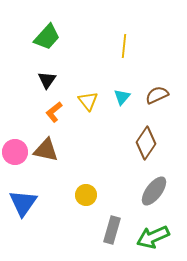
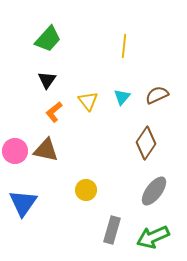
green trapezoid: moved 1 px right, 2 px down
pink circle: moved 1 px up
yellow circle: moved 5 px up
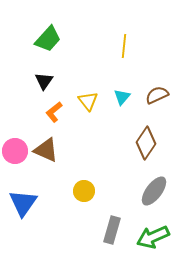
black triangle: moved 3 px left, 1 px down
brown triangle: rotated 12 degrees clockwise
yellow circle: moved 2 px left, 1 px down
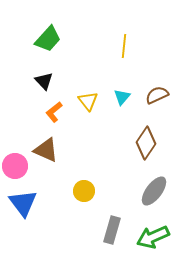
black triangle: rotated 18 degrees counterclockwise
pink circle: moved 15 px down
blue triangle: rotated 12 degrees counterclockwise
